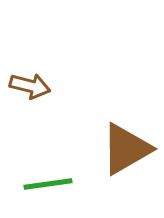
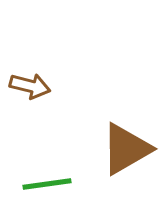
green line: moved 1 px left
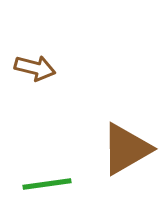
brown arrow: moved 5 px right, 18 px up
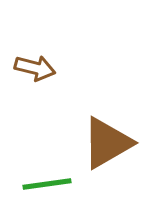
brown triangle: moved 19 px left, 6 px up
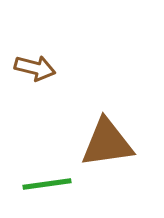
brown triangle: rotated 22 degrees clockwise
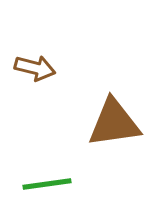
brown triangle: moved 7 px right, 20 px up
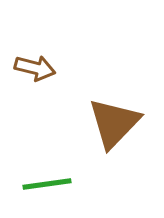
brown triangle: rotated 38 degrees counterclockwise
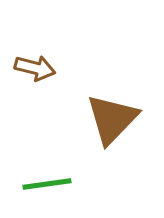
brown triangle: moved 2 px left, 4 px up
